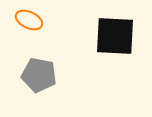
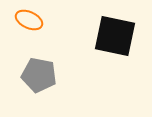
black square: rotated 9 degrees clockwise
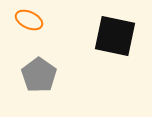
gray pentagon: rotated 24 degrees clockwise
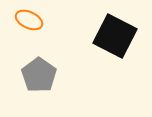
black square: rotated 15 degrees clockwise
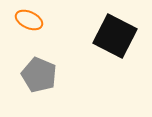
gray pentagon: rotated 12 degrees counterclockwise
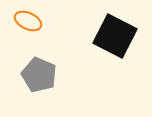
orange ellipse: moved 1 px left, 1 px down
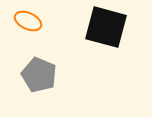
black square: moved 9 px left, 9 px up; rotated 12 degrees counterclockwise
